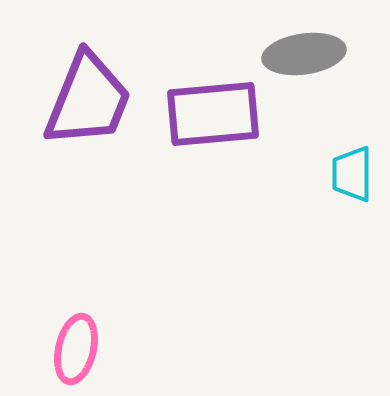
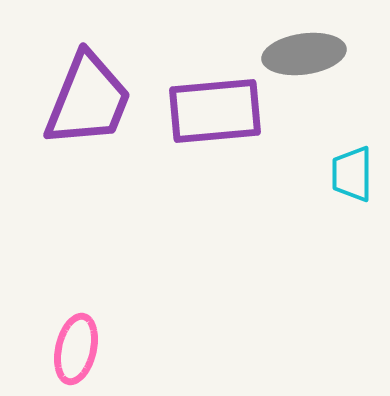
purple rectangle: moved 2 px right, 3 px up
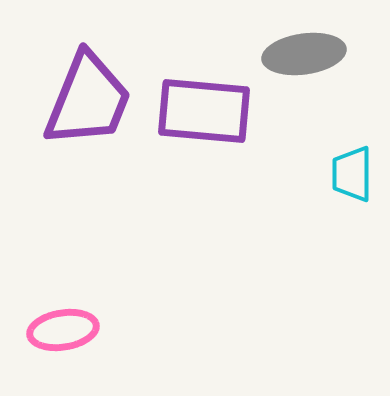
purple rectangle: moved 11 px left; rotated 10 degrees clockwise
pink ellipse: moved 13 px left, 19 px up; rotated 68 degrees clockwise
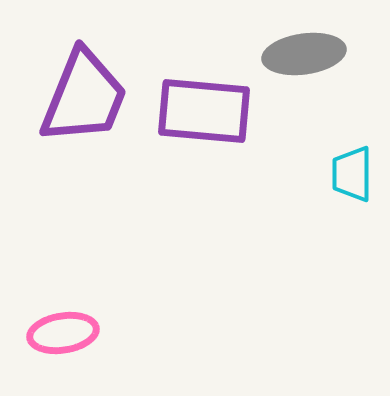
purple trapezoid: moved 4 px left, 3 px up
pink ellipse: moved 3 px down
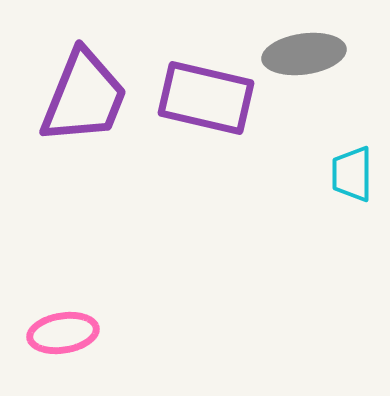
purple rectangle: moved 2 px right, 13 px up; rotated 8 degrees clockwise
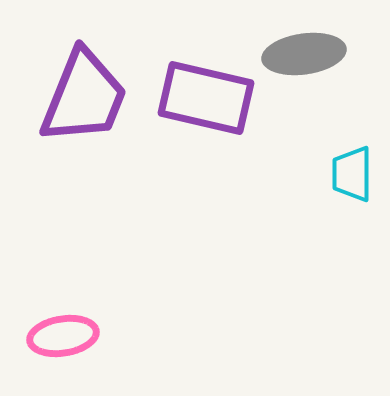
pink ellipse: moved 3 px down
